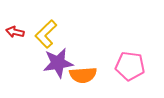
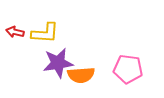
yellow L-shape: moved 1 px left, 1 px up; rotated 132 degrees counterclockwise
pink pentagon: moved 2 px left, 3 px down
orange semicircle: moved 2 px left
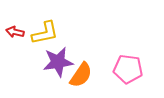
yellow L-shape: rotated 16 degrees counterclockwise
purple star: moved 1 px up
orange semicircle: rotated 52 degrees counterclockwise
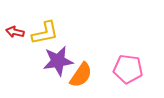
purple star: moved 1 px up
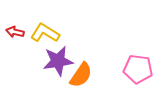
yellow L-shape: rotated 136 degrees counterclockwise
pink pentagon: moved 10 px right
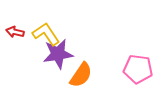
yellow L-shape: moved 1 px right, 1 px down; rotated 24 degrees clockwise
purple star: moved 7 px up
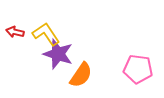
purple star: rotated 28 degrees clockwise
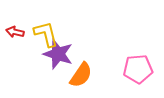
yellow L-shape: rotated 20 degrees clockwise
pink pentagon: rotated 12 degrees counterclockwise
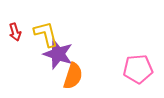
red arrow: rotated 120 degrees counterclockwise
orange semicircle: moved 8 px left, 1 px down; rotated 16 degrees counterclockwise
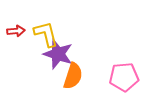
red arrow: moved 1 px right, 1 px up; rotated 78 degrees counterclockwise
pink pentagon: moved 14 px left, 8 px down
